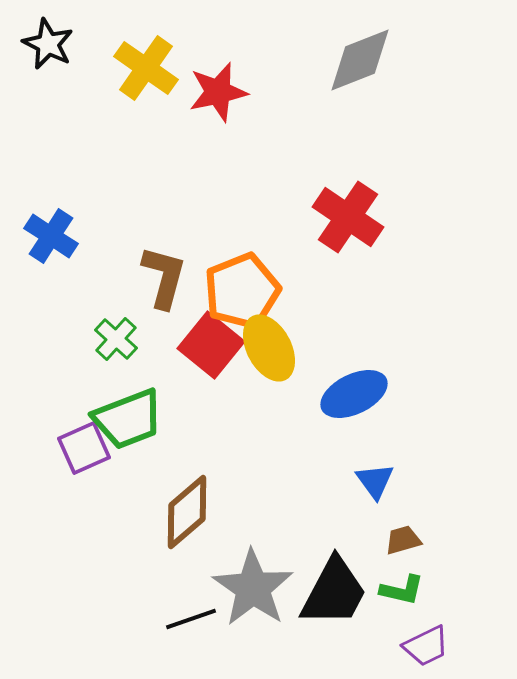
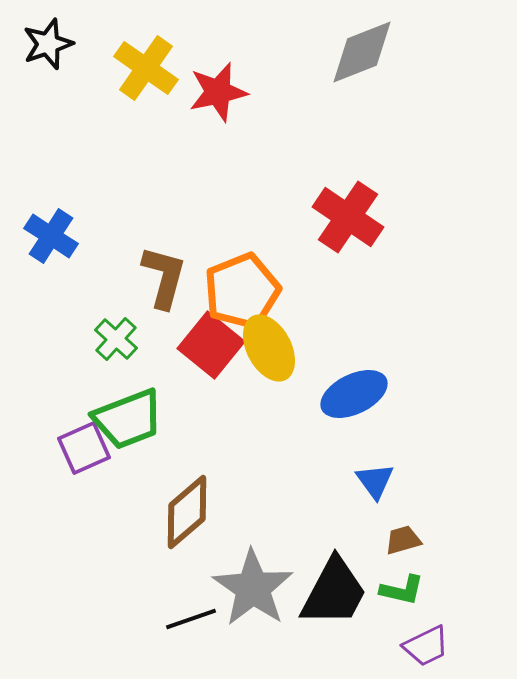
black star: rotated 27 degrees clockwise
gray diamond: moved 2 px right, 8 px up
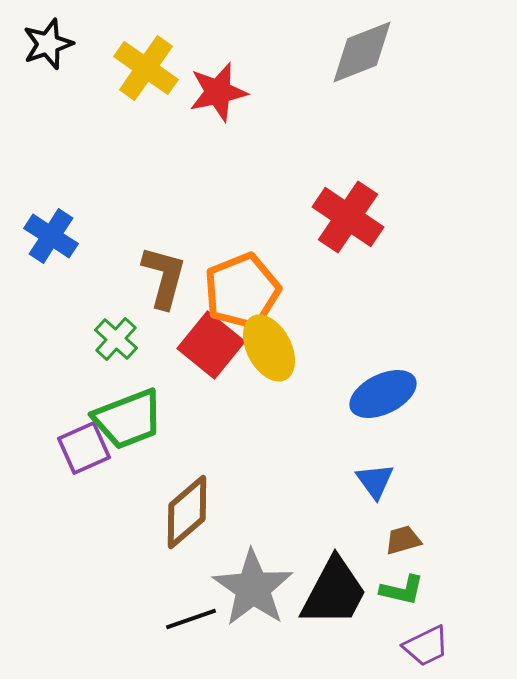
blue ellipse: moved 29 px right
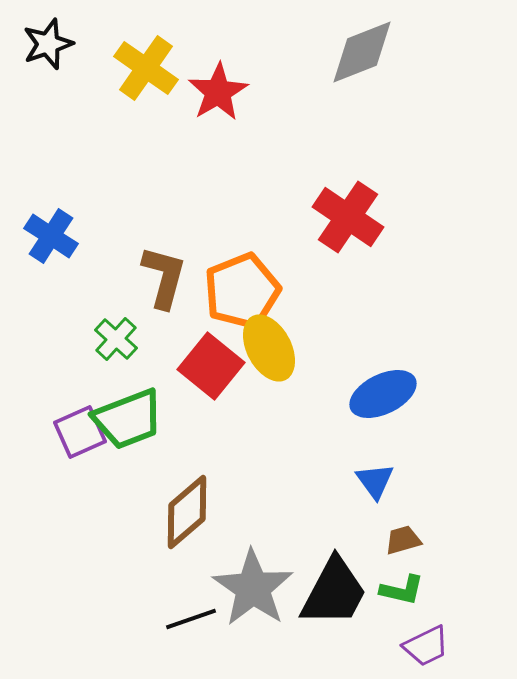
red star: rotated 18 degrees counterclockwise
red square: moved 21 px down
purple square: moved 4 px left, 16 px up
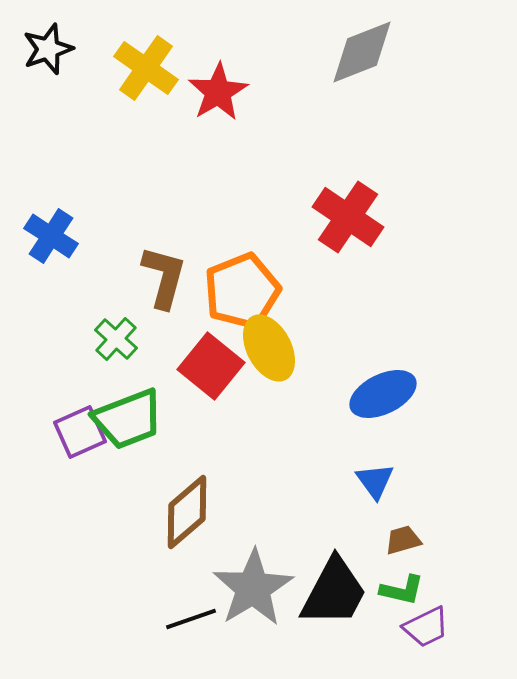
black star: moved 5 px down
gray star: rotated 6 degrees clockwise
purple trapezoid: moved 19 px up
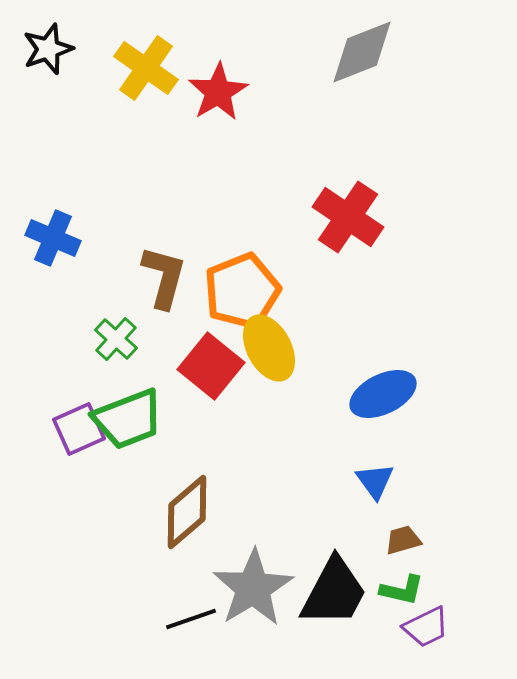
blue cross: moved 2 px right, 2 px down; rotated 10 degrees counterclockwise
purple square: moved 1 px left, 3 px up
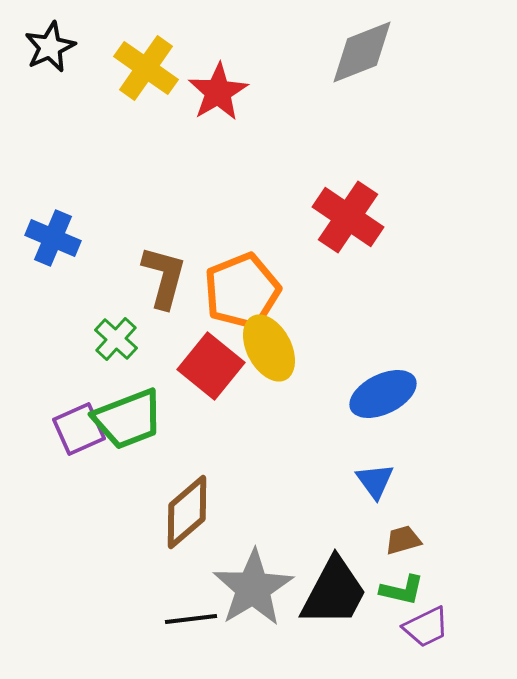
black star: moved 2 px right, 2 px up; rotated 6 degrees counterclockwise
black line: rotated 12 degrees clockwise
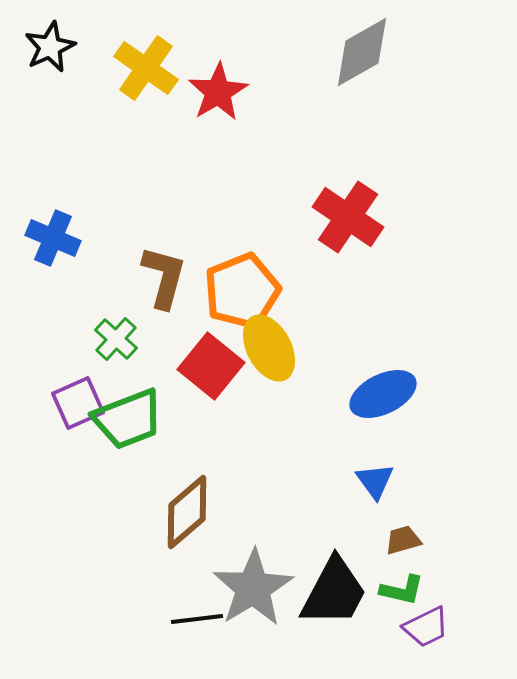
gray diamond: rotated 8 degrees counterclockwise
purple square: moved 1 px left, 26 px up
black line: moved 6 px right
